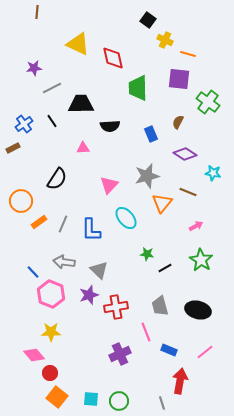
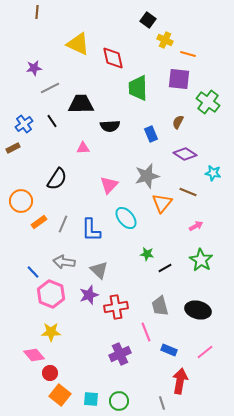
gray line at (52, 88): moved 2 px left
orange square at (57, 397): moved 3 px right, 2 px up
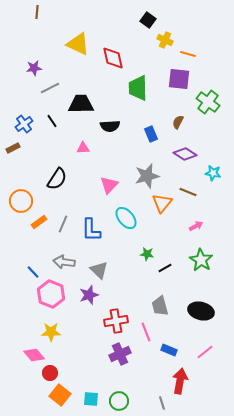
red cross at (116, 307): moved 14 px down
black ellipse at (198, 310): moved 3 px right, 1 px down
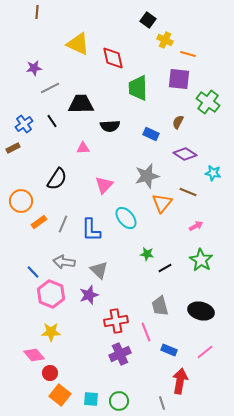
blue rectangle at (151, 134): rotated 42 degrees counterclockwise
pink triangle at (109, 185): moved 5 px left
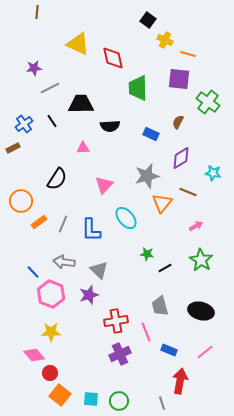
purple diamond at (185, 154): moved 4 px left, 4 px down; rotated 65 degrees counterclockwise
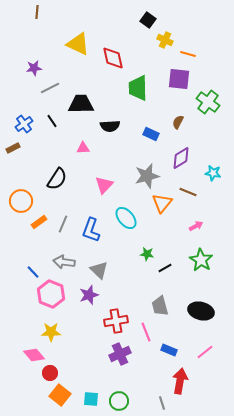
blue L-shape at (91, 230): rotated 20 degrees clockwise
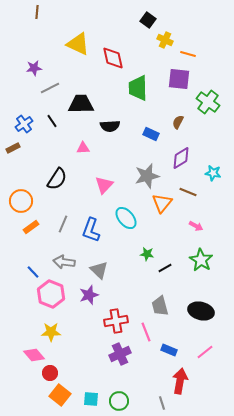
orange rectangle at (39, 222): moved 8 px left, 5 px down
pink arrow at (196, 226): rotated 56 degrees clockwise
